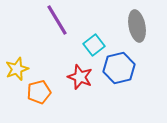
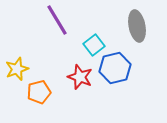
blue hexagon: moved 4 px left
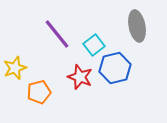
purple line: moved 14 px down; rotated 8 degrees counterclockwise
yellow star: moved 2 px left, 1 px up
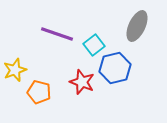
gray ellipse: rotated 36 degrees clockwise
purple line: rotated 32 degrees counterclockwise
yellow star: moved 2 px down
red star: moved 2 px right, 5 px down
orange pentagon: rotated 30 degrees clockwise
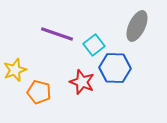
blue hexagon: rotated 16 degrees clockwise
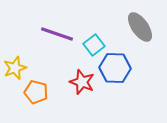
gray ellipse: moved 3 px right, 1 px down; rotated 60 degrees counterclockwise
yellow star: moved 2 px up
orange pentagon: moved 3 px left
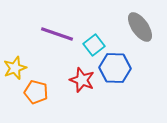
red star: moved 2 px up
